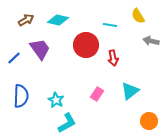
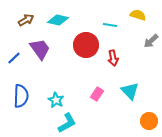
yellow semicircle: moved 1 px up; rotated 140 degrees clockwise
gray arrow: rotated 56 degrees counterclockwise
cyan triangle: rotated 36 degrees counterclockwise
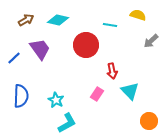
red arrow: moved 1 px left, 13 px down
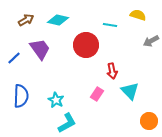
gray arrow: rotated 14 degrees clockwise
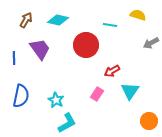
brown arrow: rotated 28 degrees counterclockwise
gray arrow: moved 2 px down
blue line: rotated 48 degrees counterclockwise
red arrow: rotated 70 degrees clockwise
cyan triangle: rotated 18 degrees clockwise
blue semicircle: rotated 10 degrees clockwise
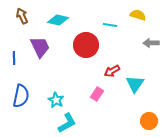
brown arrow: moved 4 px left, 4 px up; rotated 56 degrees counterclockwise
gray arrow: rotated 28 degrees clockwise
purple trapezoid: moved 2 px up; rotated 10 degrees clockwise
cyan triangle: moved 5 px right, 7 px up
